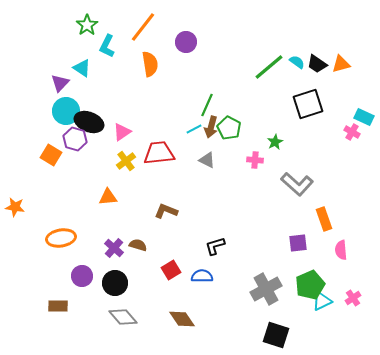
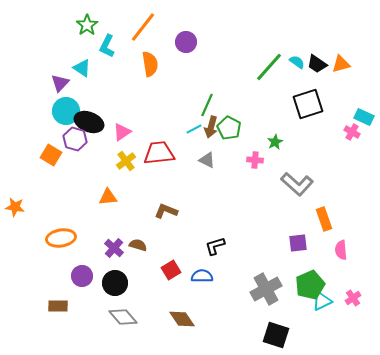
green line at (269, 67): rotated 8 degrees counterclockwise
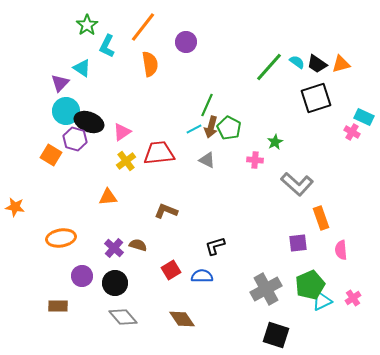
black square at (308, 104): moved 8 px right, 6 px up
orange rectangle at (324, 219): moved 3 px left, 1 px up
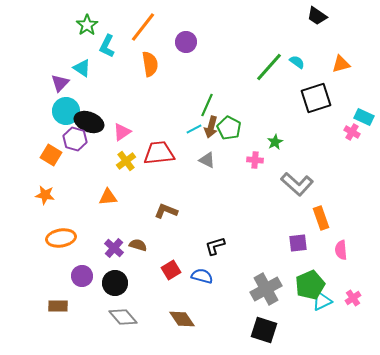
black trapezoid at (317, 64): moved 48 px up
orange star at (15, 207): moved 30 px right, 12 px up
blue semicircle at (202, 276): rotated 15 degrees clockwise
black square at (276, 335): moved 12 px left, 5 px up
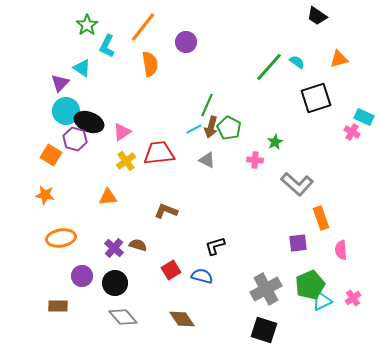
orange triangle at (341, 64): moved 2 px left, 5 px up
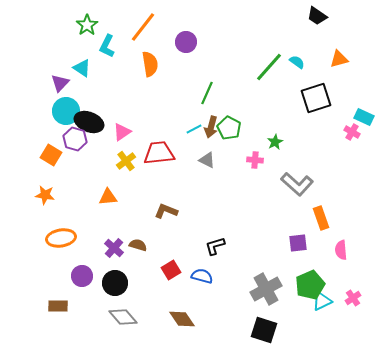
green line at (207, 105): moved 12 px up
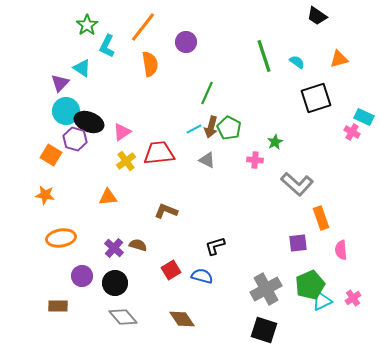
green line at (269, 67): moved 5 px left, 11 px up; rotated 60 degrees counterclockwise
